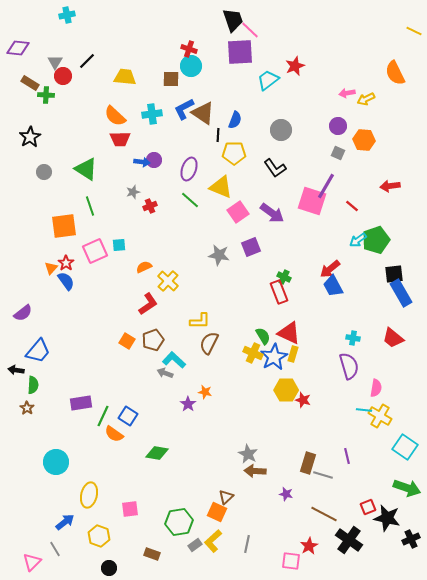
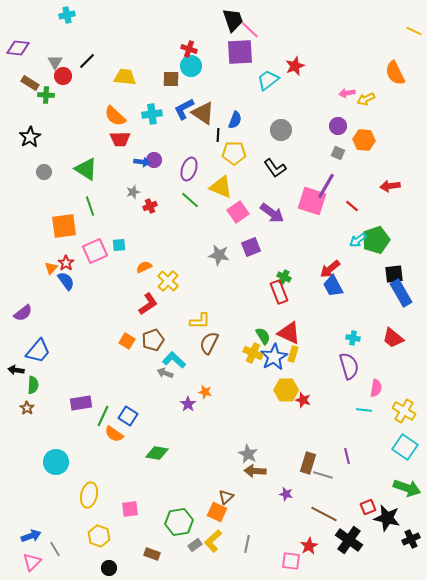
yellow cross at (380, 416): moved 24 px right, 5 px up
blue arrow at (65, 522): moved 34 px left, 14 px down; rotated 18 degrees clockwise
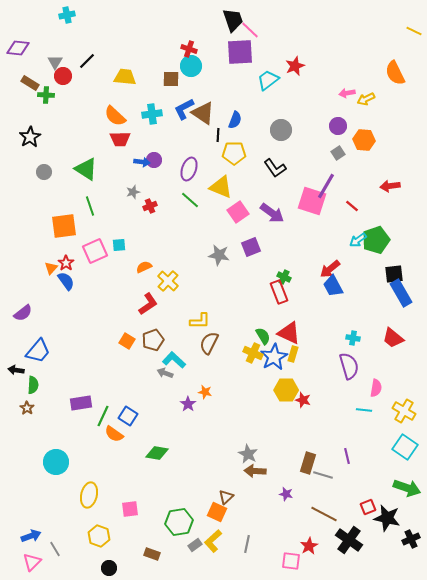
gray square at (338, 153): rotated 32 degrees clockwise
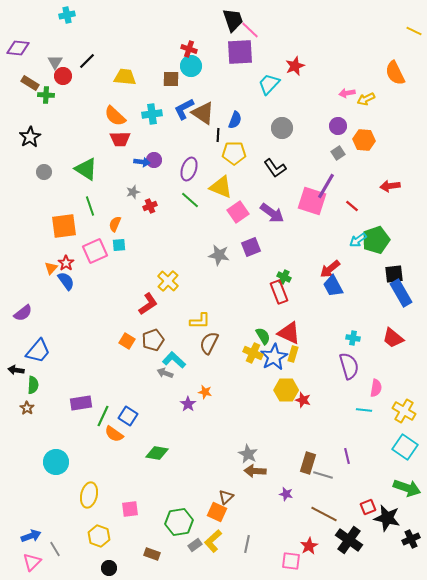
cyan trapezoid at (268, 80): moved 1 px right, 4 px down; rotated 10 degrees counterclockwise
gray circle at (281, 130): moved 1 px right, 2 px up
orange semicircle at (144, 267): moved 29 px left, 43 px up; rotated 42 degrees counterclockwise
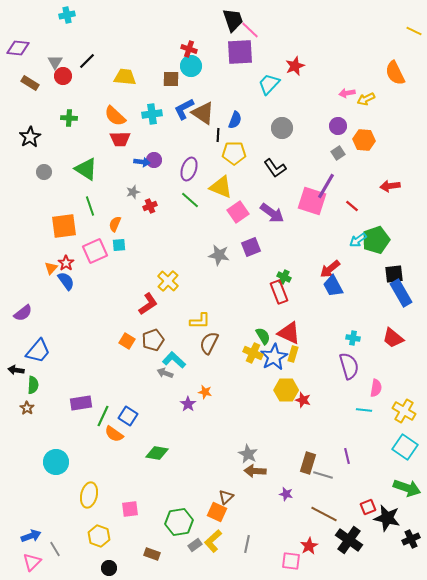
green cross at (46, 95): moved 23 px right, 23 px down
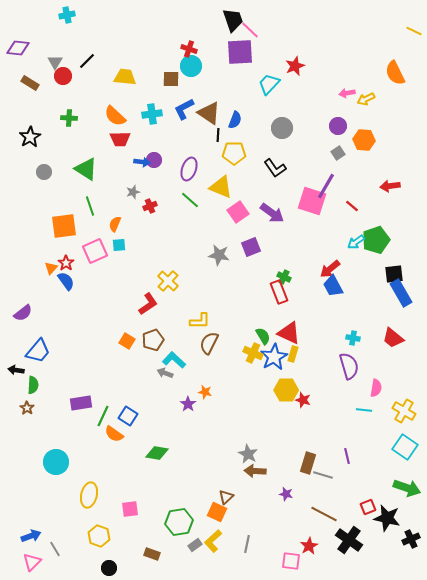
brown triangle at (203, 113): moved 6 px right
cyan arrow at (358, 240): moved 2 px left, 2 px down
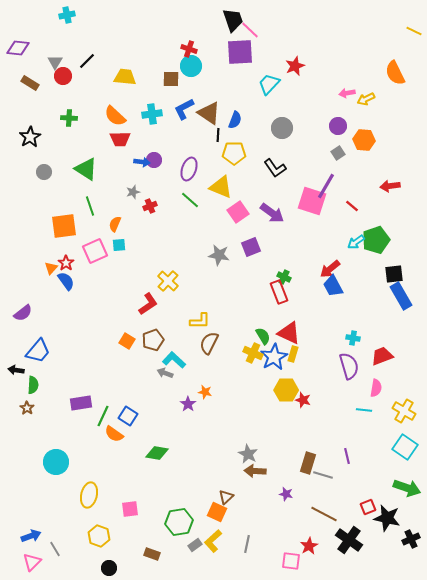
blue rectangle at (401, 293): moved 3 px down
red trapezoid at (393, 338): moved 11 px left, 18 px down; rotated 120 degrees clockwise
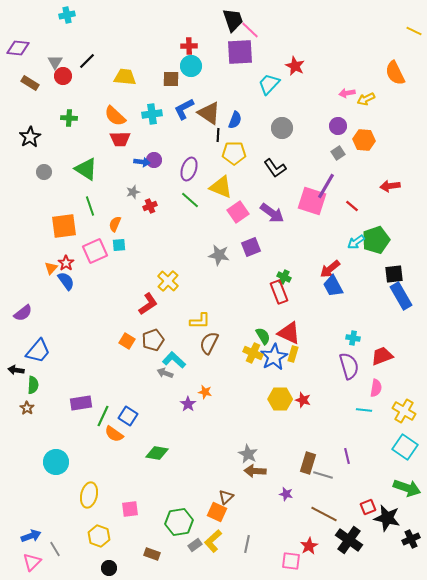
red cross at (189, 49): moved 3 px up; rotated 21 degrees counterclockwise
red star at (295, 66): rotated 24 degrees counterclockwise
yellow hexagon at (286, 390): moved 6 px left, 9 px down
